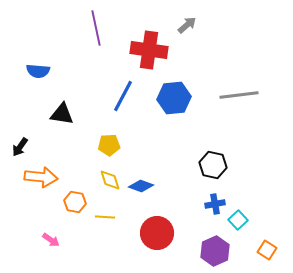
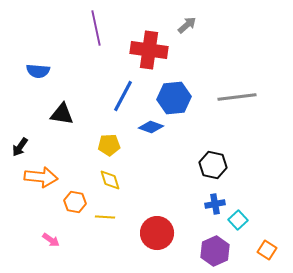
gray line: moved 2 px left, 2 px down
blue diamond: moved 10 px right, 59 px up
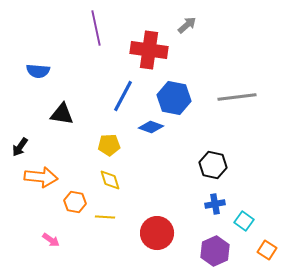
blue hexagon: rotated 16 degrees clockwise
cyan square: moved 6 px right, 1 px down; rotated 12 degrees counterclockwise
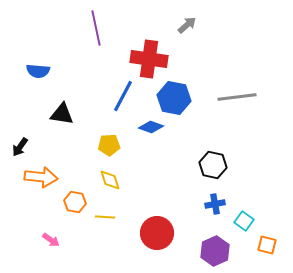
red cross: moved 9 px down
orange square: moved 5 px up; rotated 18 degrees counterclockwise
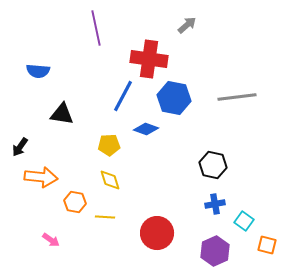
blue diamond: moved 5 px left, 2 px down
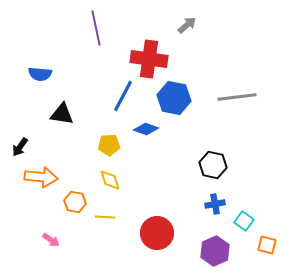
blue semicircle: moved 2 px right, 3 px down
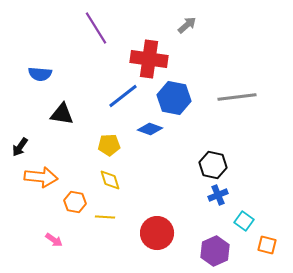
purple line: rotated 20 degrees counterclockwise
blue line: rotated 24 degrees clockwise
blue diamond: moved 4 px right
blue cross: moved 3 px right, 9 px up; rotated 12 degrees counterclockwise
pink arrow: moved 3 px right
